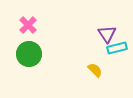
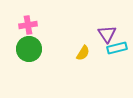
pink cross: rotated 36 degrees clockwise
green circle: moved 5 px up
yellow semicircle: moved 12 px left, 17 px up; rotated 77 degrees clockwise
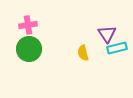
yellow semicircle: rotated 133 degrees clockwise
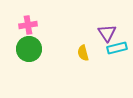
purple triangle: moved 1 px up
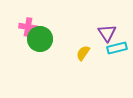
pink cross: moved 2 px down; rotated 18 degrees clockwise
green circle: moved 11 px right, 10 px up
yellow semicircle: rotated 49 degrees clockwise
